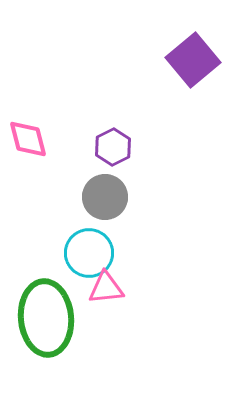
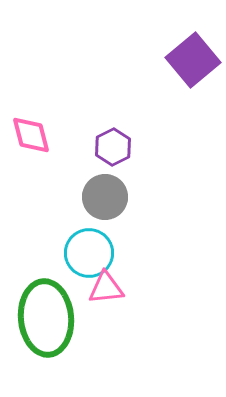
pink diamond: moved 3 px right, 4 px up
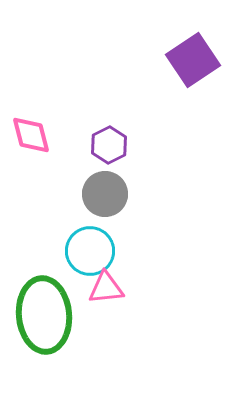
purple square: rotated 6 degrees clockwise
purple hexagon: moved 4 px left, 2 px up
gray circle: moved 3 px up
cyan circle: moved 1 px right, 2 px up
green ellipse: moved 2 px left, 3 px up
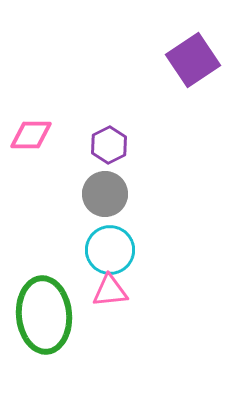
pink diamond: rotated 75 degrees counterclockwise
cyan circle: moved 20 px right, 1 px up
pink triangle: moved 4 px right, 3 px down
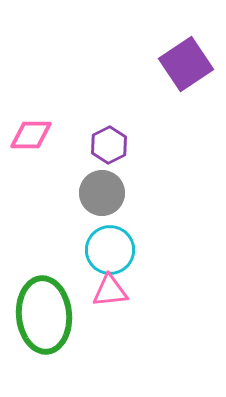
purple square: moved 7 px left, 4 px down
gray circle: moved 3 px left, 1 px up
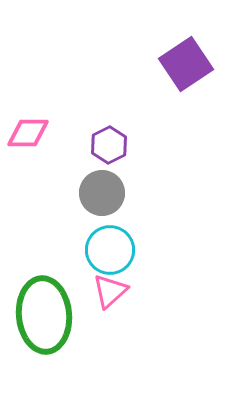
pink diamond: moved 3 px left, 2 px up
pink triangle: rotated 36 degrees counterclockwise
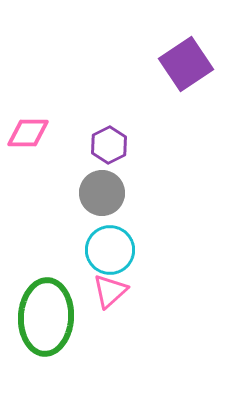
green ellipse: moved 2 px right, 2 px down; rotated 8 degrees clockwise
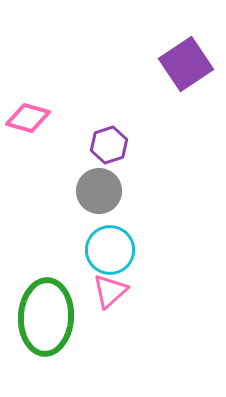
pink diamond: moved 15 px up; rotated 15 degrees clockwise
purple hexagon: rotated 9 degrees clockwise
gray circle: moved 3 px left, 2 px up
